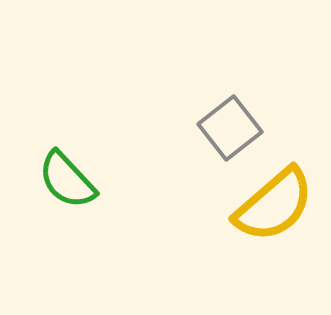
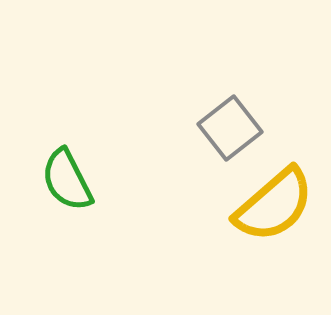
green semicircle: rotated 16 degrees clockwise
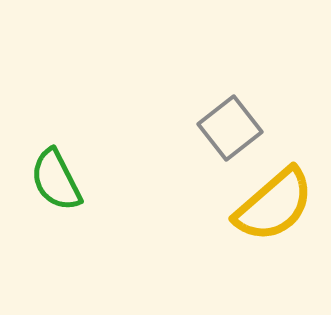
green semicircle: moved 11 px left
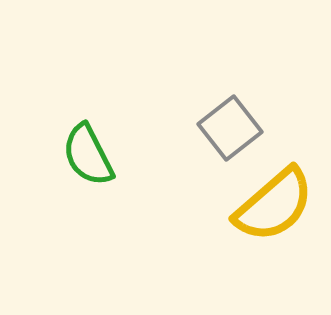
green semicircle: moved 32 px right, 25 px up
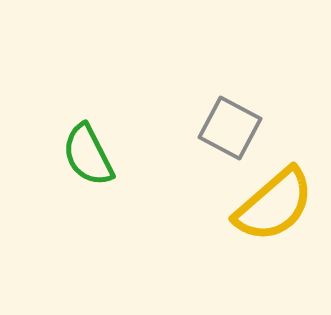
gray square: rotated 24 degrees counterclockwise
